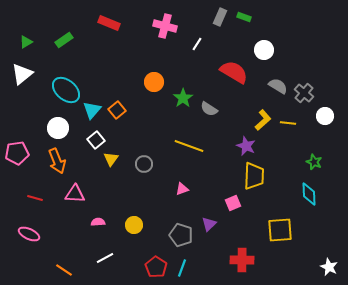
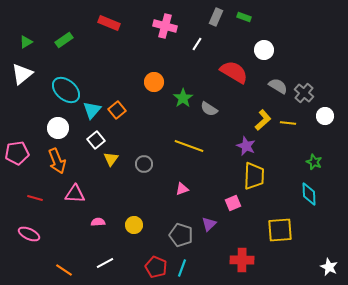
gray rectangle at (220, 17): moved 4 px left
white line at (105, 258): moved 5 px down
red pentagon at (156, 267): rotated 10 degrees counterclockwise
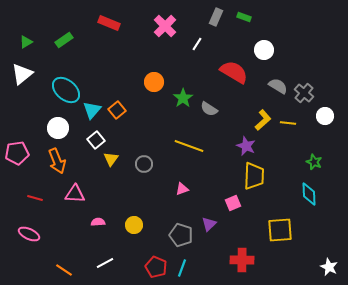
pink cross at (165, 26): rotated 30 degrees clockwise
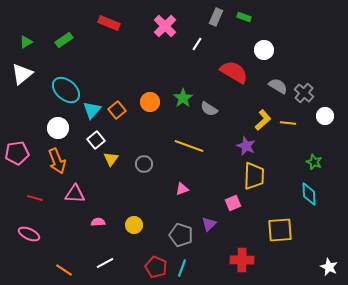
orange circle at (154, 82): moved 4 px left, 20 px down
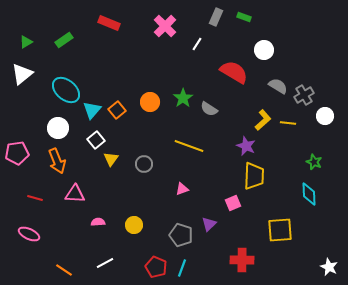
gray cross at (304, 93): moved 2 px down; rotated 18 degrees clockwise
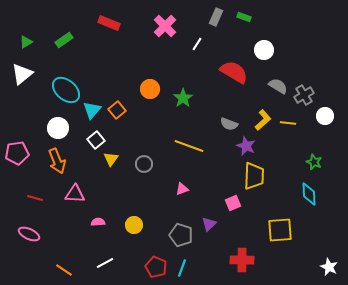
orange circle at (150, 102): moved 13 px up
gray semicircle at (209, 109): moved 20 px right, 15 px down; rotated 12 degrees counterclockwise
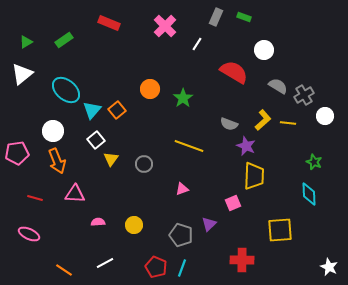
white circle at (58, 128): moved 5 px left, 3 px down
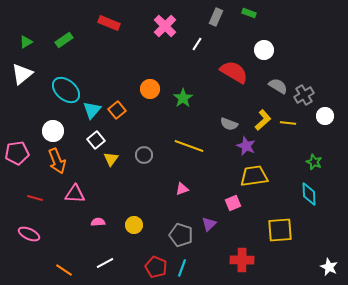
green rectangle at (244, 17): moved 5 px right, 4 px up
gray circle at (144, 164): moved 9 px up
yellow trapezoid at (254, 176): rotated 100 degrees counterclockwise
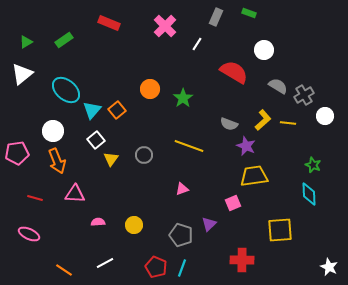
green star at (314, 162): moved 1 px left, 3 px down
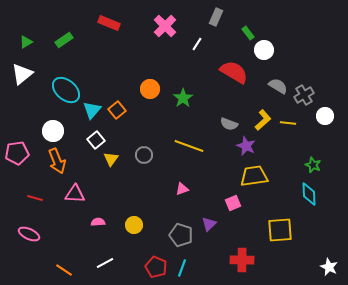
green rectangle at (249, 13): moved 1 px left, 20 px down; rotated 32 degrees clockwise
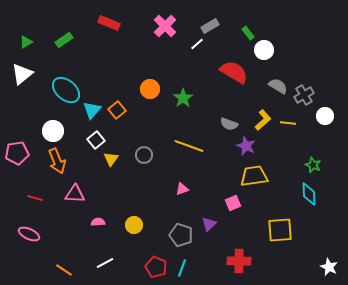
gray rectangle at (216, 17): moved 6 px left, 9 px down; rotated 36 degrees clockwise
white line at (197, 44): rotated 16 degrees clockwise
red cross at (242, 260): moved 3 px left, 1 px down
